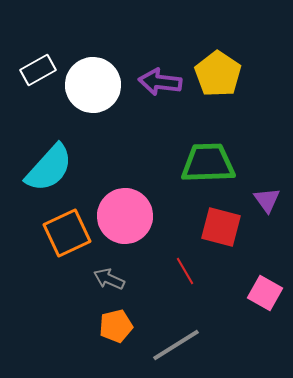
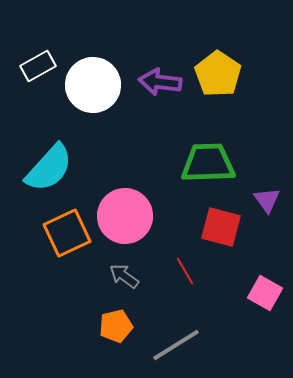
white rectangle: moved 4 px up
gray arrow: moved 15 px right, 3 px up; rotated 12 degrees clockwise
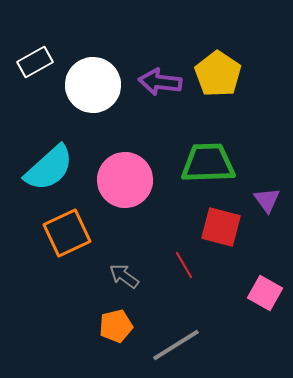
white rectangle: moved 3 px left, 4 px up
cyan semicircle: rotated 6 degrees clockwise
pink circle: moved 36 px up
red line: moved 1 px left, 6 px up
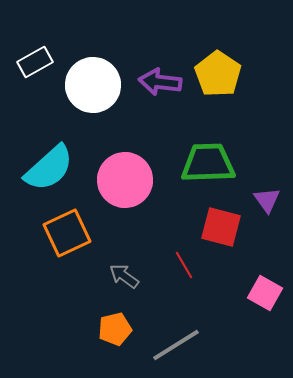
orange pentagon: moved 1 px left, 3 px down
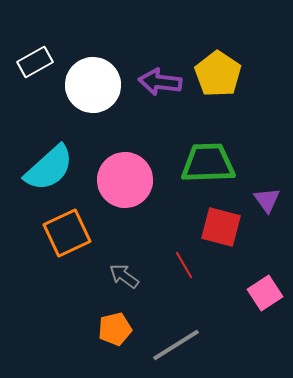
pink square: rotated 28 degrees clockwise
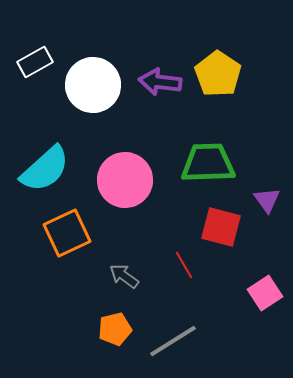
cyan semicircle: moved 4 px left, 1 px down
gray line: moved 3 px left, 4 px up
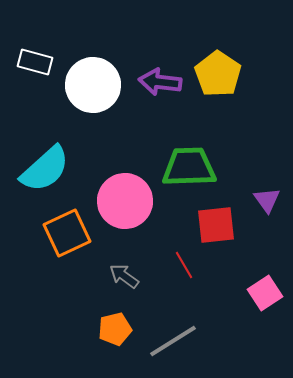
white rectangle: rotated 44 degrees clockwise
green trapezoid: moved 19 px left, 4 px down
pink circle: moved 21 px down
red square: moved 5 px left, 2 px up; rotated 21 degrees counterclockwise
